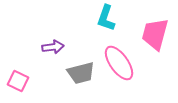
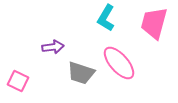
cyan L-shape: rotated 12 degrees clockwise
pink trapezoid: moved 1 px left, 11 px up
pink ellipse: rotated 6 degrees counterclockwise
gray trapezoid: rotated 32 degrees clockwise
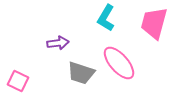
purple arrow: moved 5 px right, 4 px up
